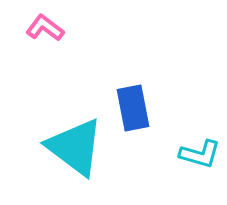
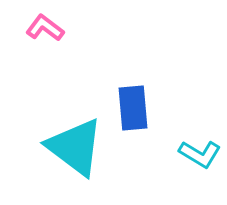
blue rectangle: rotated 6 degrees clockwise
cyan L-shape: rotated 15 degrees clockwise
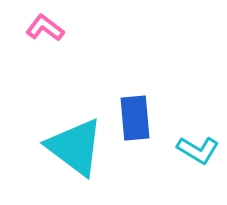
blue rectangle: moved 2 px right, 10 px down
cyan L-shape: moved 2 px left, 4 px up
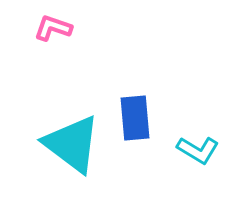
pink L-shape: moved 8 px right; rotated 18 degrees counterclockwise
cyan triangle: moved 3 px left, 3 px up
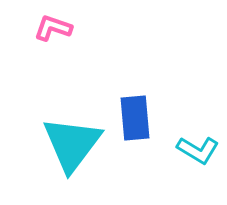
cyan triangle: rotated 30 degrees clockwise
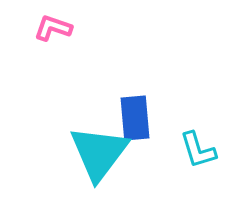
cyan triangle: moved 27 px right, 9 px down
cyan L-shape: rotated 42 degrees clockwise
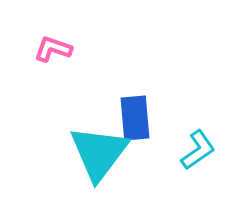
pink L-shape: moved 21 px down
cyan L-shape: rotated 108 degrees counterclockwise
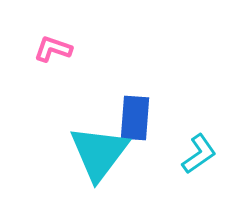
blue rectangle: rotated 9 degrees clockwise
cyan L-shape: moved 1 px right, 4 px down
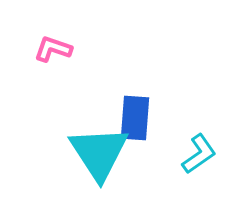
cyan triangle: rotated 10 degrees counterclockwise
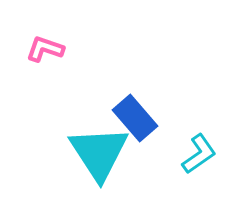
pink L-shape: moved 8 px left
blue rectangle: rotated 45 degrees counterclockwise
